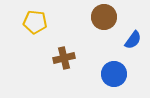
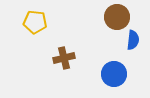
brown circle: moved 13 px right
blue semicircle: rotated 30 degrees counterclockwise
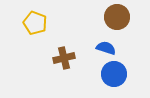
yellow pentagon: moved 1 px down; rotated 15 degrees clockwise
blue semicircle: moved 27 px left, 8 px down; rotated 78 degrees counterclockwise
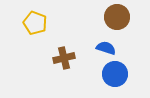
blue circle: moved 1 px right
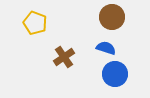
brown circle: moved 5 px left
brown cross: moved 1 px up; rotated 20 degrees counterclockwise
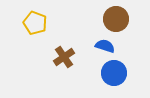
brown circle: moved 4 px right, 2 px down
blue semicircle: moved 1 px left, 2 px up
blue circle: moved 1 px left, 1 px up
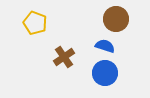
blue circle: moved 9 px left
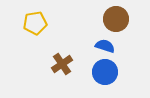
yellow pentagon: rotated 30 degrees counterclockwise
brown cross: moved 2 px left, 7 px down
blue circle: moved 1 px up
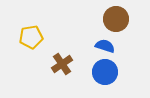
yellow pentagon: moved 4 px left, 14 px down
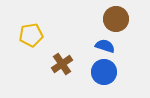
yellow pentagon: moved 2 px up
blue circle: moved 1 px left
